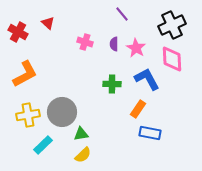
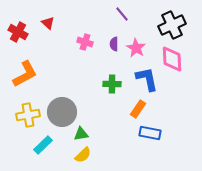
blue L-shape: rotated 16 degrees clockwise
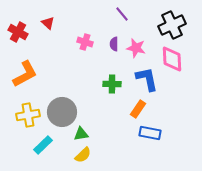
pink star: rotated 18 degrees counterclockwise
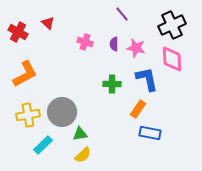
green triangle: moved 1 px left
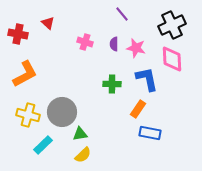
red cross: moved 2 px down; rotated 18 degrees counterclockwise
yellow cross: rotated 25 degrees clockwise
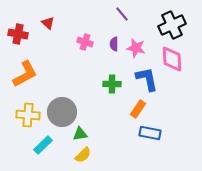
yellow cross: rotated 10 degrees counterclockwise
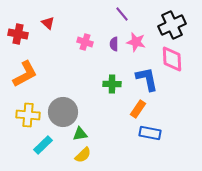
pink star: moved 6 px up
gray circle: moved 1 px right
